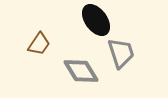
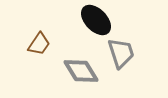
black ellipse: rotated 8 degrees counterclockwise
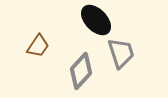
brown trapezoid: moved 1 px left, 2 px down
gray diamond: rotated 75 degrees clockwise
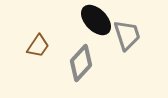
gray trapezoid: moved 6 px right, 18 px up
gray diamond: moved 8 px up
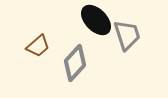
brown trapezoid: rotated 15 degrees clockwise
gray diamond: moved 6 px left
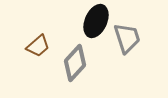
black ellipse: moved 1 px down; rotated 68 degrees clockwise
gray trapezoid: moved 3 px down
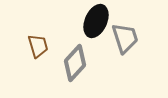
gray trapezoid: moved 2 px left
brown trapezoid: rotated 65 degrees counterclockwise
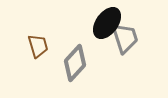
black ellipse: moved 11 px right, 2 px down; rotated 12 degrees clockwise
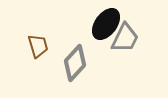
black ellipse: moved 1 px left, 1 px down
gray trapezoid: rotated 44 degrees clockwise
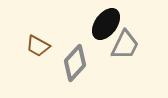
gray trapezoid: moved 7 px down
brown trapezoid: rotated 135 degrees clockwise
